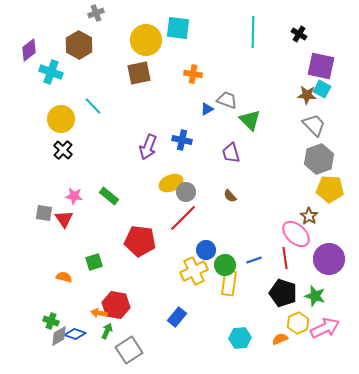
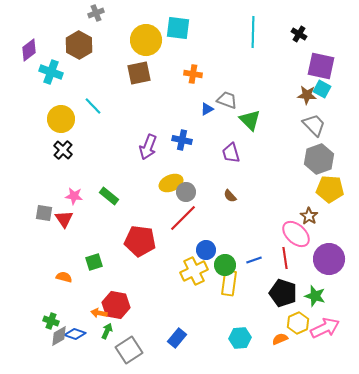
blue rectangle at (177, 317): moved 21 px down
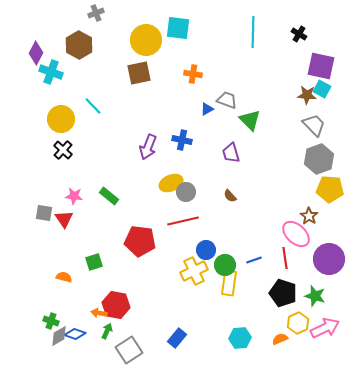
purple diamond at (29, 50): moved 7 px right, 3 px down; rotated 25 degrees counterclockwise
red line at (183, 218): moved 3 px down; rotated 32 degrees clockwise
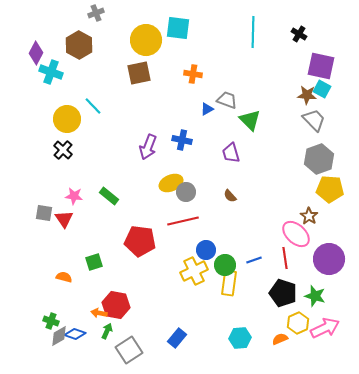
yellow circle at (61, 119): moved 6 px right
gray trapezoid at (314, 125): moved 5 px up
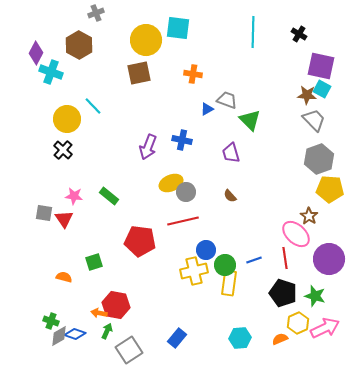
yellow cross at (194, 271): rotated 12 degrees clockwise
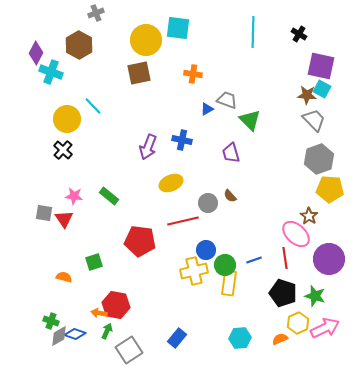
gray circle at (186, 192): moved 22 px right, 11 px down
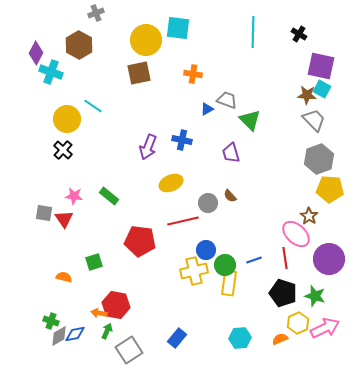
cyan line at (93, 106): rotated 12 degrees counterclockwise
blue diamond at (75, 334): rotated 30 degrees counterclockwise
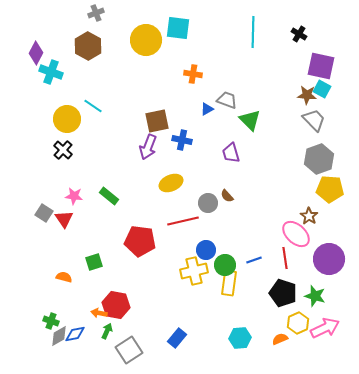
brown hexagon at (79, 45): moved 9 px right, 1 px down
brown square at (139, 73): moved 18 px right, 48 px down
brown semicircle at (230, 196): moved 3 px left
gray square at (44, 213): rotated 24 degrees clockwise
